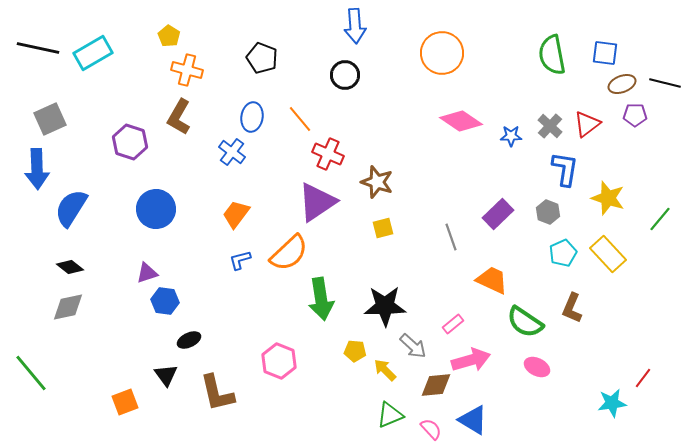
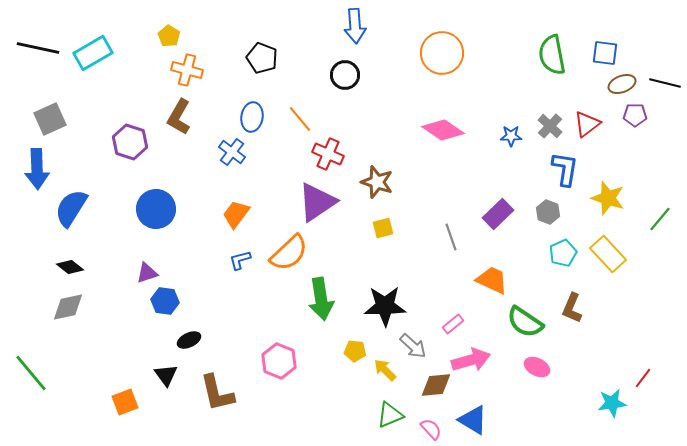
pink diamond at (461, 121): moved 18 px left, 9 px down
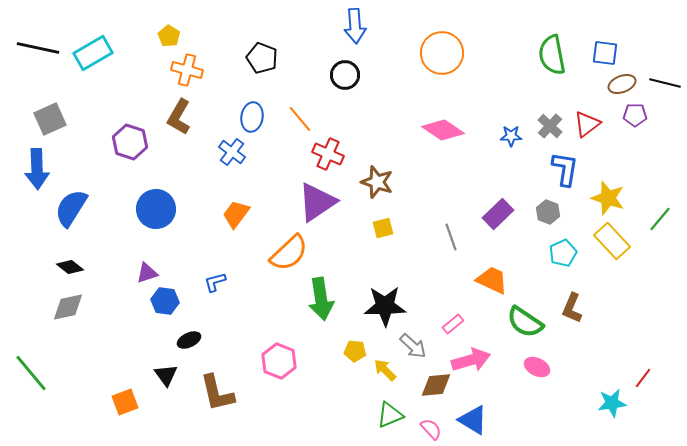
yellow rectangle at (608, 254): moved 4 px right, 13 px up
blue L-shape at (240, 260): moved 25 px left, 22 px down
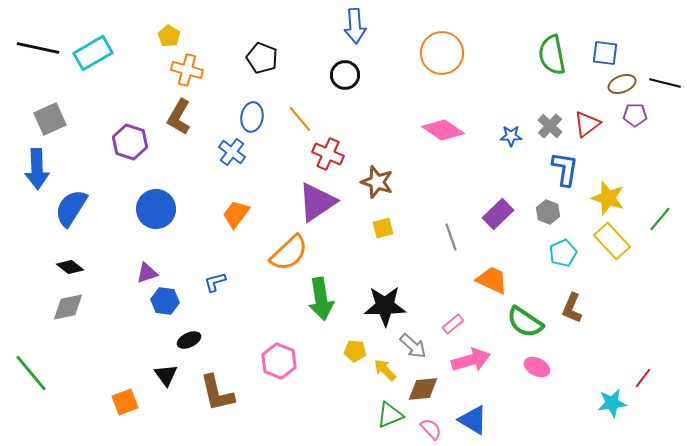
brown diamond at (436, 385): moved 13 px left, 4 px down
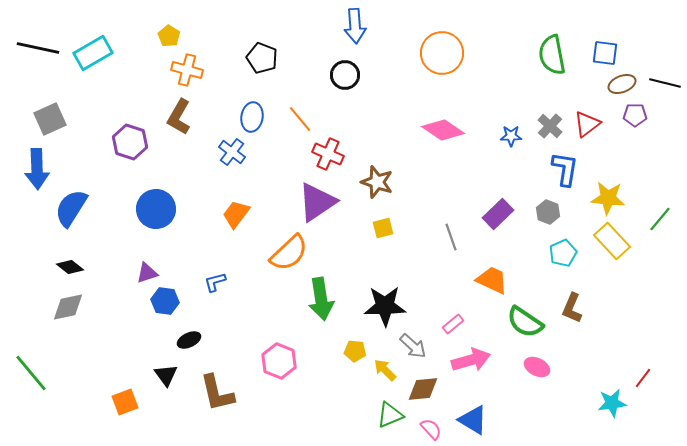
yellow star at (608, 198): rotated 12 degrees counterclockwise
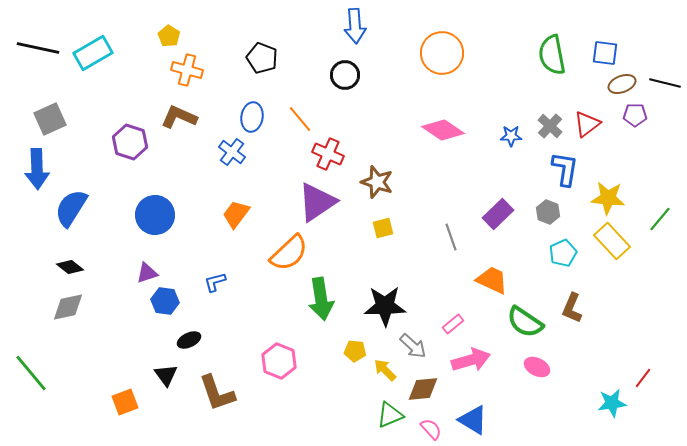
brown L-shape at (179, 117): rotated 84 degrees clockwise
blue circle at (156, 209): moved 1 px left, 6 px down
brown L-shape at (217, 393): rotated 6 degrees counterclockwise
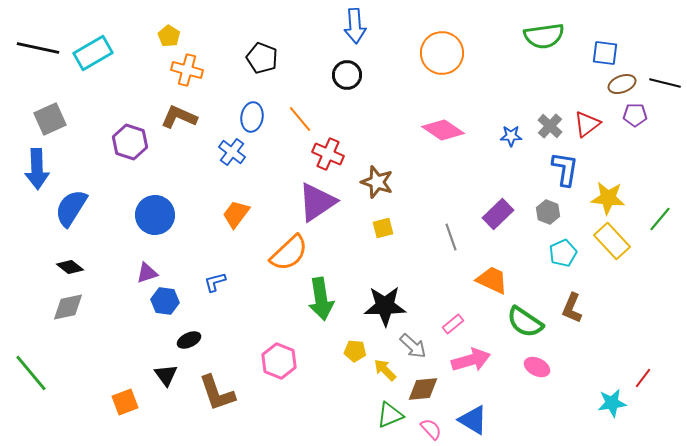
green semicircle at (552, 55): moved 8 px left, 19 px up; rotated 87 degrees counterclockwise
black circle at (345, 75): moved 2 px right
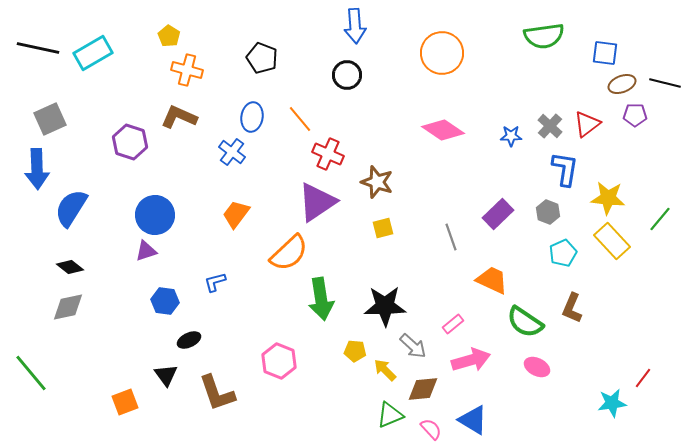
purple triangle at (147, 273): moved 1 px left, 22 px up
